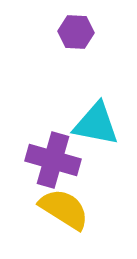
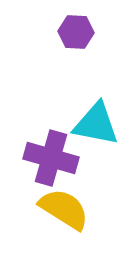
purple cross: moved 2 px left, 2 px up
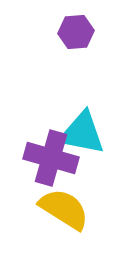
purple hexagon: rotated 8 degrees counterclockwise
cyan triangle: moved 14 px left, 9 px down
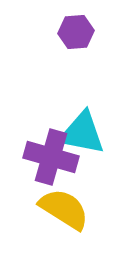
purple cross: moved 1 px up
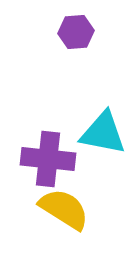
cyan triangle: moved 21 px right
purple cross: moved 3 px left, 2 px down; rotated 10 degrees counterclockwise
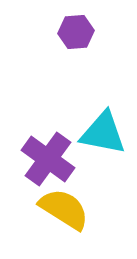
purple cross: rotated 30 degrees clockwise
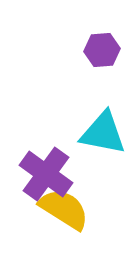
purple hexagon: moved 26 px right, 18 px down
purple cross: moved 2 px left, 15 px down
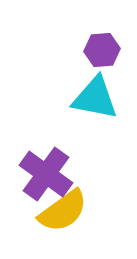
cyan triangle: moved 8 px left, 35 px up
yellow semicircle: moved 1 px left, 2 px down; rotated 112 degrees clockwise
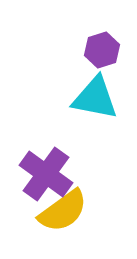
purple hexagon: rotated 12 degrees counterclockwise
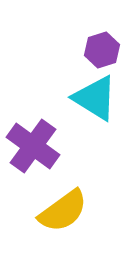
cyan triangle: rotated 21 degrees clockwise
purple cross: moved 13 px left, 28 px up
